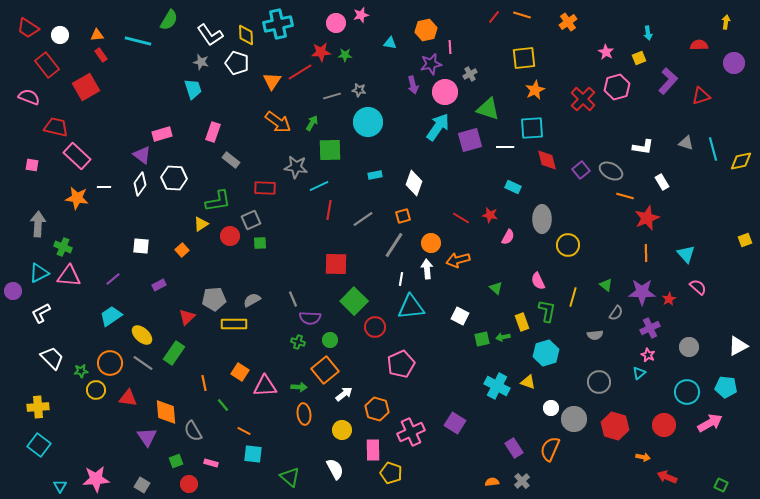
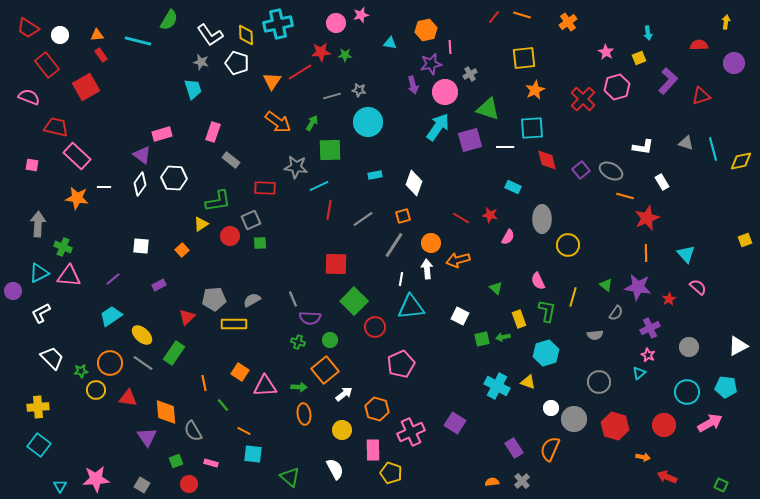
purple star at (642, 292): moved 4 px left, 5 px up; rotated 8 degrees clockwise
yellow rectangle at (522, 322): moved 3 px left, 3 px up
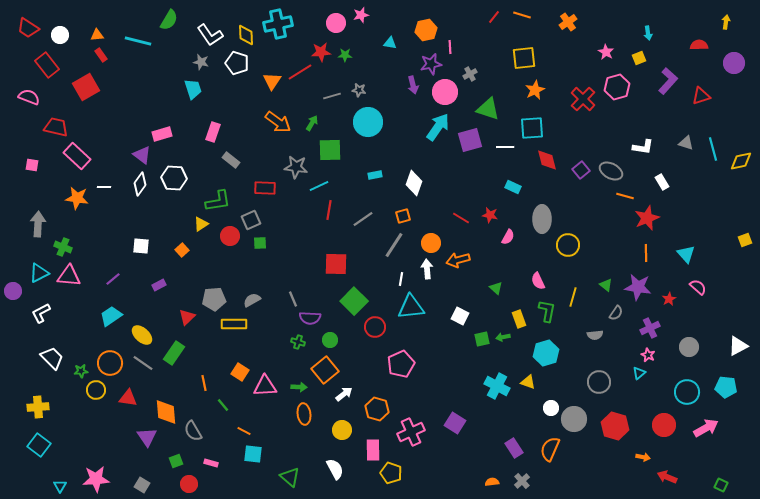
pink arrow at (710, 423): moved 4 px left, 5 px down
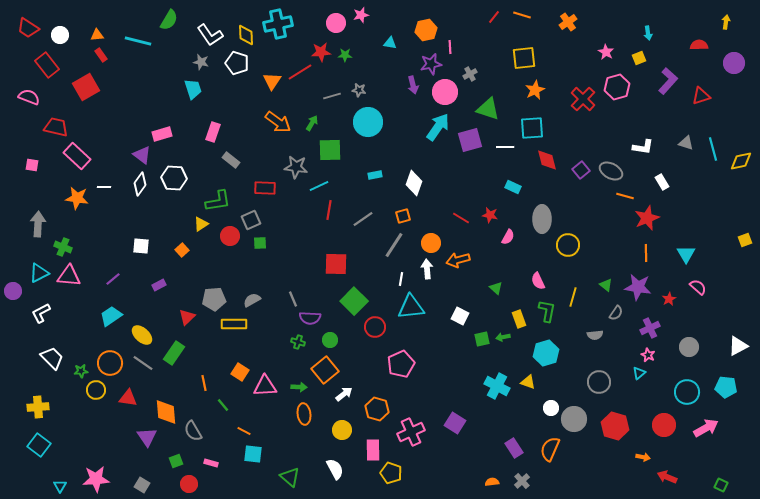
cyan triangle at (686, 254): rotated 12 degrees clockwise
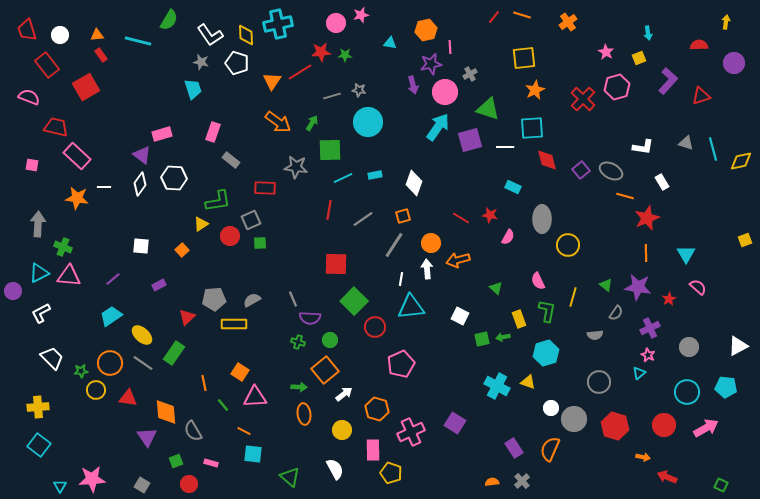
red trapezoid at (28, 28): moved 1 px left, 2 px down; rotated 40 degrees clockwise
cyan line at (319, 186): moved 24 px right, 8 px up
pink triangle at (265, 386): moved 10 px left, 11 px down
pink star at (96, 479): moved 4 px left
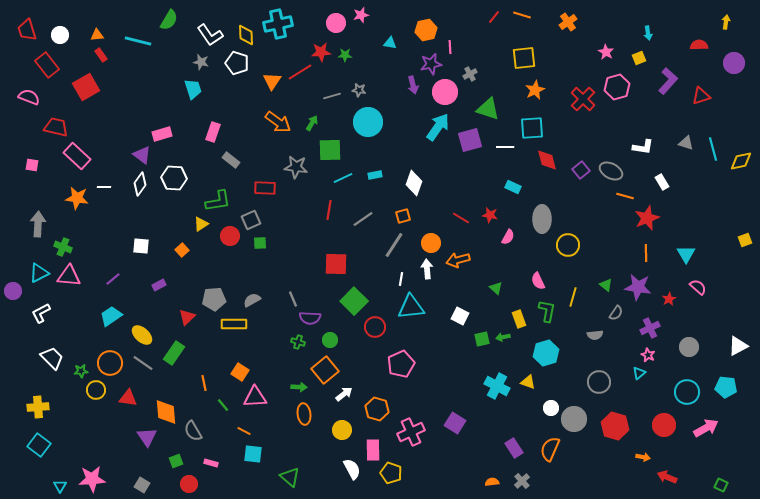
white semicircle at (335, 469): moved 17 px right
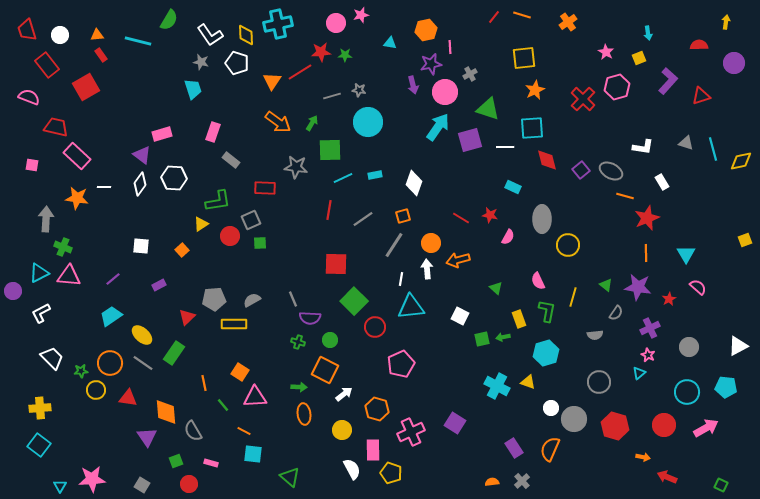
gray arrow at (38, 224): moved 8 px right, 5 px up
orange square at (325, 370): rotated 24 degrees counterclockwise
yellow cross at (38, 407): moved 2 px right, 1 px down
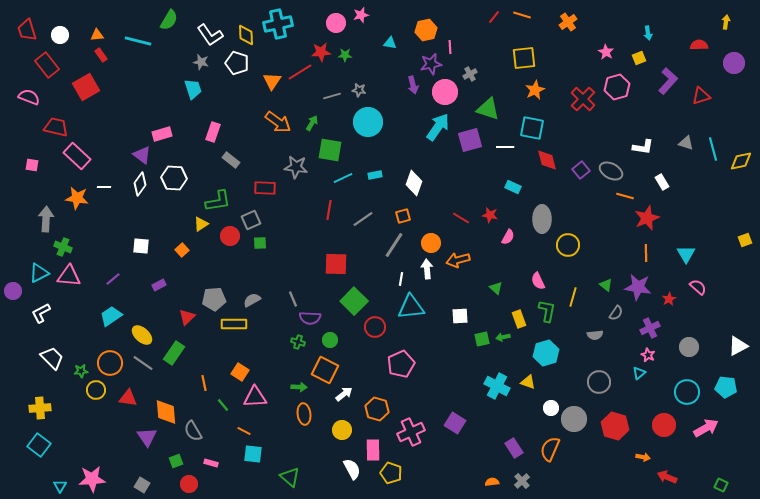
cyan square at (532, 128): rotated 15 degrees clockwise
green square at (330, 150): rotated 10 degrees clockwise
white square at (460, 316): rotated 30 degrees counterclockwise
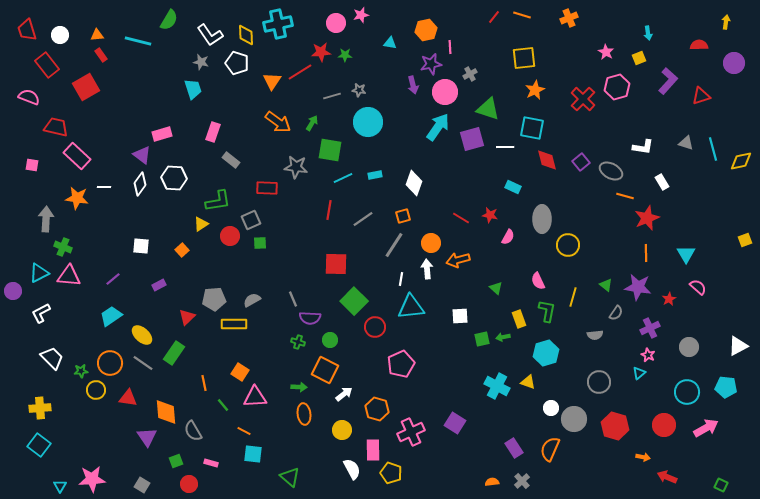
orange cross at (568, 22): moved 1 px right, 4 px up; rotated 12 degrees clockwise
purple square at (470, 140): moved 2 px right, 1 px up
purple square at (581, 170): moved 8 px up
red rectangle at (265, 188): moved 2 px right
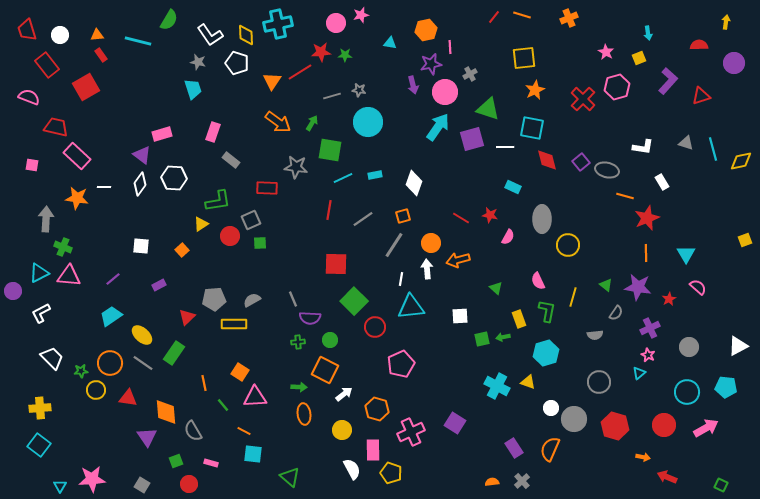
gray star at (201, 62): moved 3 px left
gray ellipse at (611, 171): moved 4 px left, 1 px up; rotated 15 degrees counterclockwise
green cross at (298, 342): rotated 24 degrees counterclockwise
